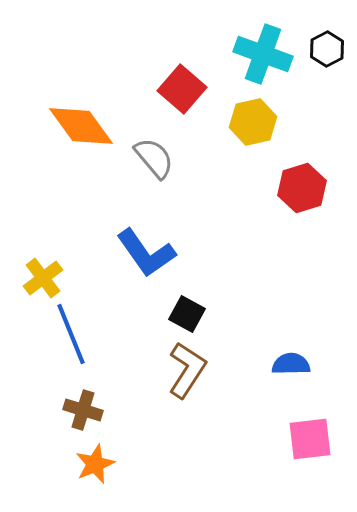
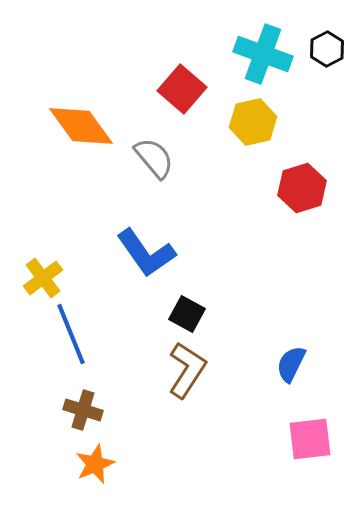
blue semicircle: rotated 63 degrees counterclockwise
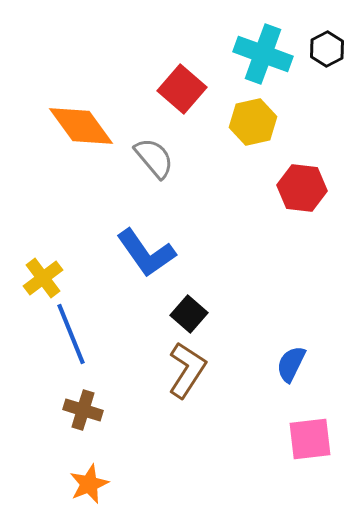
red hexagon: rotated 24 degrees clockwise
black square: moved 2 px right; rotated 12 degrees clockwise
orange star: moved 6 px left, 20 px down
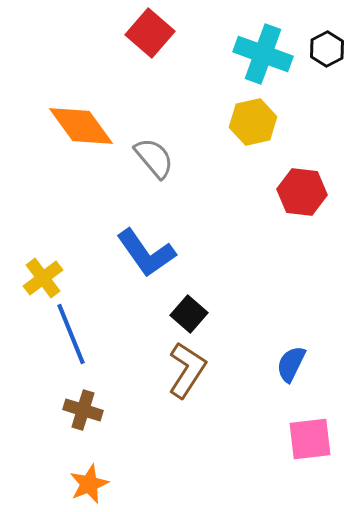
red square: moved 32 px left, 56 px up
red hexagon: moved 4 px down
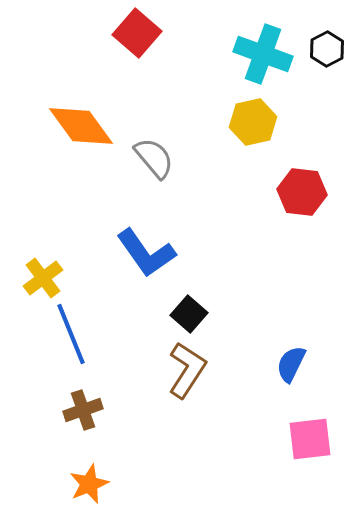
red square: moved 13 px left
brown cross: rotated 36 degrees counterclockwise
